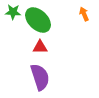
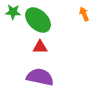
purple semicircle: rotated 60 degrees counterclockwise
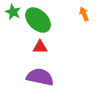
green star: rotated 21 degrees clockwise
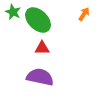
orange arrow: rotated 56 degrees clockwise
red triangle: moved 2 px right, 1 px down
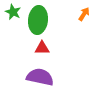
green ellipse: rotated 52 degrees clockwise
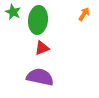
red triangle: rotated 21 degrees counterclockwise
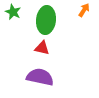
orange arrow: moved 4 px up
green ellipse: moved 8 px right
red triangle: rotated 35 degrees clockwise
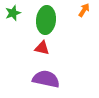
green star: moved 1 px down; rotated 28 degrees clockwise
purple semicircle: moved 6 px right, 2 px down
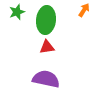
green star: moved 4 px right, 1 px up
red triangle: moved 5 px right, 1 px up; rotated 21 degrees counterclockwise
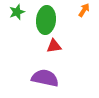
red triangle: moved 7 px right, 1 px up
purple semicircle: moved 1 px left, 1 px up
